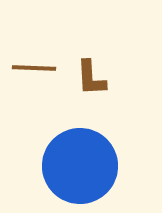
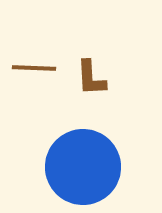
blue circle: moved 3 px right, 1 px down
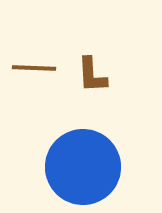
brown L-shape: moved 1 px right, 3 px up
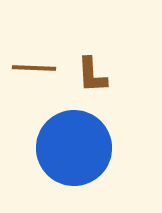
blue circle: moved 9 px left, 19 px up
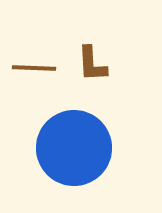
brown L-shape: moved 11 px up
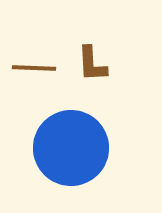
blue circle: moved 3 px left
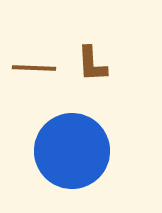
blue circle: moved 1 px right, 3 px down
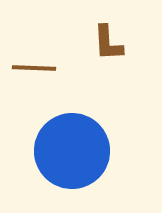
brown L-shape: moved 16 px right, 21 px up
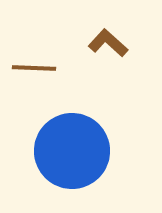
brown L-shape: rotated 135 degrees clockwise
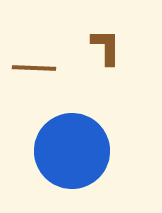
brown L-shape: moved 2 px left, 4 px down; rotated 48 degrees clockwise
